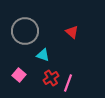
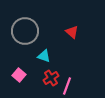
cyan triangle: moved 1 px right, 1 px down
pink line: moved 1 px left, 3 px down
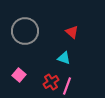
cyan triangle: moved 20 px right, 2 px down
red cross: moved 4 px down
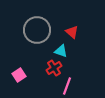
gray circle: moved 12 px right, 1 px up
cyan triangle: moved 3 px left, 7 px up
pink square: rotated 16 degrees clockwise
red cross: moved 3 px right, 14 px up
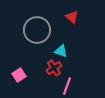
red triangle: moved 15 px up
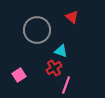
pink line: moved 1 px left, 1 px up
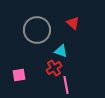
red triangle: moved 1 px right, 6 px down
pink square: rotated 24 degrees clockwise
pink line: rotated 30 degrees counterclockwise
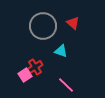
gray circle: moved 6 px right, 4 px up
red cross: moved 19 px left, 1 px up
pink square: moved 6 px right; rotated 24 degrees counterclockwise
pink line: rotated 36 degrees counterclockwise
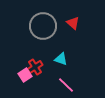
cyan triangle: moved 8 px down
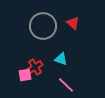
pink square: rotated 24 degrees clockwise
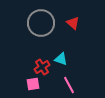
gray circle: moved 2 px left, 3 px up
red cross: moved 7 px right
pink square: moved 8 px right, 9 px down
pink line: moved 3 px right; rotated 18 degrees clockwise
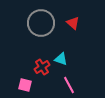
pink square: moved 8 px left, 1 px down; rotated 24 degrees clockwise
